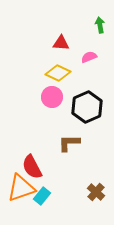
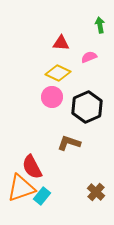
brown L-shape: rotated 20 degrees clockwise
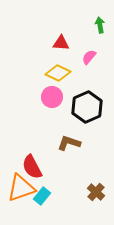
pink semicircle: rotated 28 degrees counterclockwise
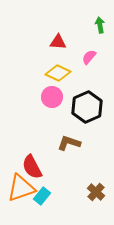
red triangle: moved 3 px left, 1 px up
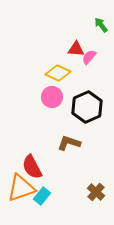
green arrow: moved 1 px right; rotated 28 degrees counterclockwise
red triangle: moved 18 px right, 7 px down
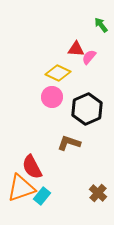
black hexagon: moved 2 px down
brown cross: moved 2 px right, 1 px down
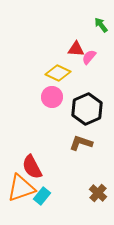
brown L-shape: moved 12 px right
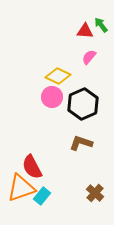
red triangle: moved 9 px right, 18 px up
yellow diamond: moved 3 px down
black hexagon: moved 4 px left, 5 px up
brown cross: moved 3 px left
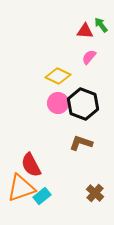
pink circle: moved 6 px right, 6 px down
black hexagon: rotated 16 degrees counterclockwise
red semicircle: moved 1 px left, 2 px up
cyan rectangle: rotated 12 degrees clockwise
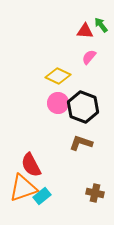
black hexagon: moved 3 px down
orange triangle: moved 2 px right
brown cross: rotated 30 degrees counterclockwise
